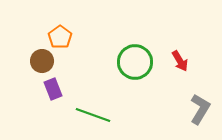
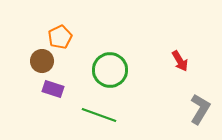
orange pentagon: rotated 10 degrees clockwise
green circle: moved 25 px left, 8 px down
purple rectangle: rotated 50 degrees counterclockwise
green line: moved 6 px right
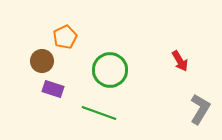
orange pentagon: moved 5 px right
green line: moved 2 px up
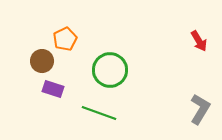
orange pentagon: moved 2 px down
red arrow: moved 19 px right, 20 px up
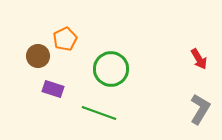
red arrow: moved 18 px down
brown circle: moved 4 px left, 5 px up
green circle: moved 1 px right, 1 px up
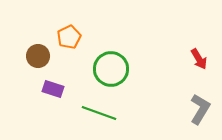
orange pentagon: moved 4 px right, 2 px up
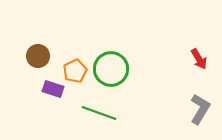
orange pentagon: moved 6 px right, 34 px down
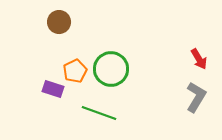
brown circle: moved 21 px right, 34 px up
gray L-shape: moved 4 px left, 12 px up
